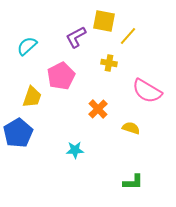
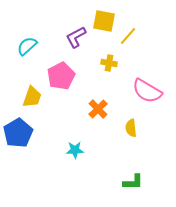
yellow semicircle: rotated 114 degrees counterclockwise
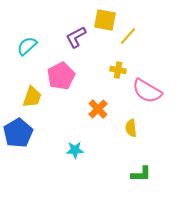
yellow square: moved 1 px right, 1 px up
yellow cross: moved 9 px right, 7 px down
green L-shape: moved 8 px right, 8 px up
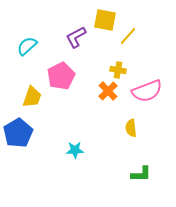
pink semicircle: rotated 52 degrees counterclockwise
orange cross: moved 10 px right, 18 px up
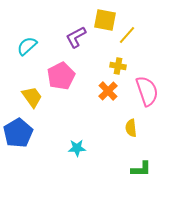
yellow line: moved 1 px left, 1 px up
yellow cross: moved 4 px up
pink semicircle: rotated 88 degrees counterclockwise
yellow trapezoid: rotated 55 degrees counterclockwise
cyan star: moved 2 px right, 2 px up
green L-shape: moved 5 px up
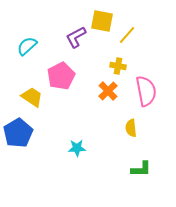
yellow square: moved 3 px left, 1 px down
pink semicircle: moved 1 px left; rotated 8 degrees clockwise
yellow trapezoid: rotated 20 degrees counterclockwise
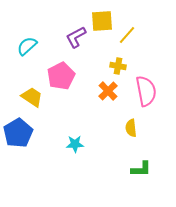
yellow square: rotated 15 degrees counterclockwise
cyan star: moved 2 px left, 4 px up
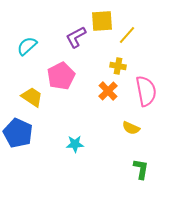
yellow semicircle: rotated 60 degrees counterclockwise
blue pentagon: rotated 16 degrees counterclockwise
green L-shape: rotated 80 degrees counterclockwise
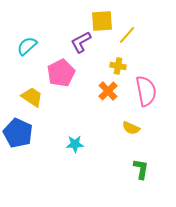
purple L-shape: moved 5 px right, 5 px down
pink pentagon: moved 3 px up
